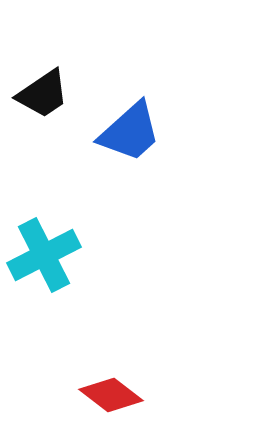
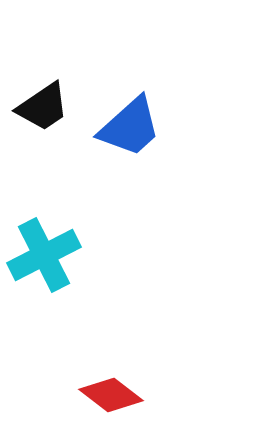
black trapezoid: moved 13 px down
blue trapezoid: moved 5 px up
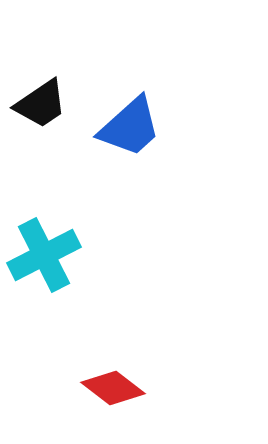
black trapezoid: moved 2 px left, 3 px up
red diamond: moved 2 px right, 7 px up
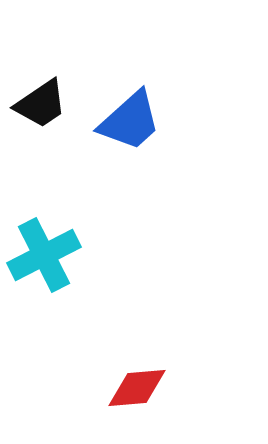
blue trapezoid: moved 6 px up
red diamond: moved 24 px right; rotated 42 degrees counterclockwise
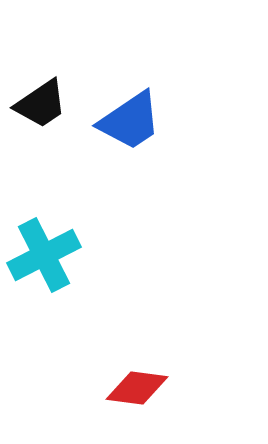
blue trapezoid: rotated 8 degrees clockwise
red diamond: rotated 12 degrees clockwise
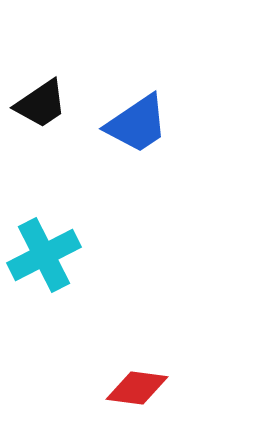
blue trapezoid: moved 7 px right, 3 px down
